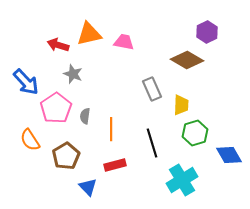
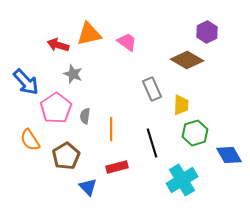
pink trapezoid: moved 3 px right; rotated 25 degrees clockwise
red rectangle: moved 2 px right, 2 px down
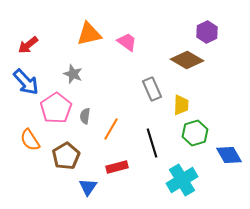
red arrow: moved 30 px left; rotated 55 degrees counterclockwise
orange line: rotated 30 degrees clockwise
blue triangle: rotated 18 degrees clockwise
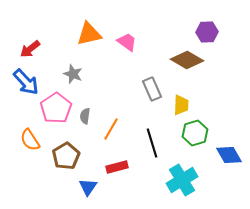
purple hexagon: rotated 25 degrees clockwise
red arrow: moved 2 px right, 4 px down
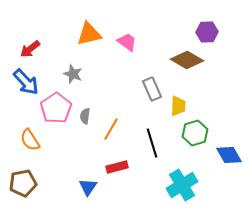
yellow trapezoid: moved 3 px left, 1 px down
brown pentagon: moved 43 px left, 27 px down; rotated 20 degrees clockwise
cyan cross: moved 5 px down
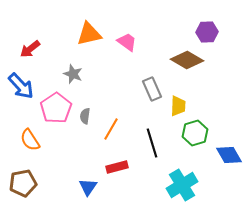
blue arrow: moved 5 px left, 4 px down
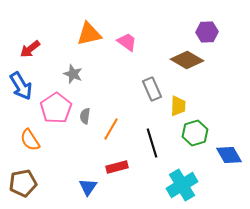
blue arrow: rotated 12 degrees clockwise
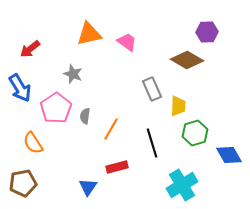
blue arrow: moved 1 px left, 2 px down
orange semicircle: moved 3 px right, 3 px down
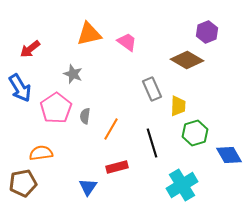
purple hexagon: rotated 20 degrees counterclockwise
orange semicircle: moved 8 px right, 10 px down; rotated 115 degrees clockwise
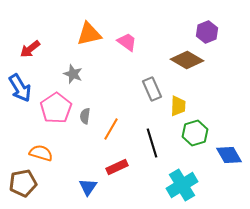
orange semicircle: rotated 25 degrees clockwise
red rectangle: rotated 10 degrees counterclockwise
